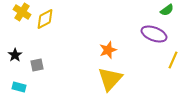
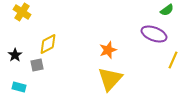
yellow diamond: moved 3 px right, 25 px down
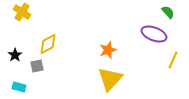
green semicircle: moved 1 px right, 2 px down; rotated 96 degrees counterclockwise
gray square: moved 1 px down
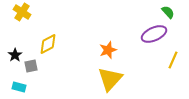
purple ellipse: rotated 45 degrees counterclockwise
gray square: moved 6 px left
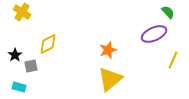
yellow triangle: rotated 8 degrees clockwise
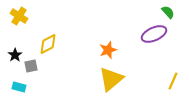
yellow cross: moved 3 px left, 4 px down
yellow line: moved 21 px down
yellow triangle: moved 1 px right
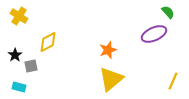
yellow diamond: moved 2 px up
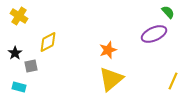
black star: moved 2 px up
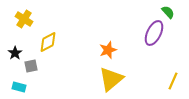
yellow cross: moved 5 px right, 3 px down
purple ellipse: moved 1 px up; rotated 40 degrees counterclockwise
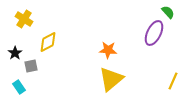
orange star: rotated 24 degrees clockwise
cyan rectangle: rotated 40 degrees clockwise
